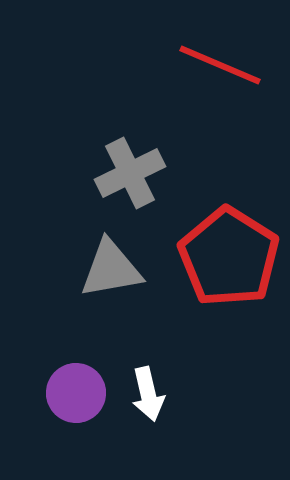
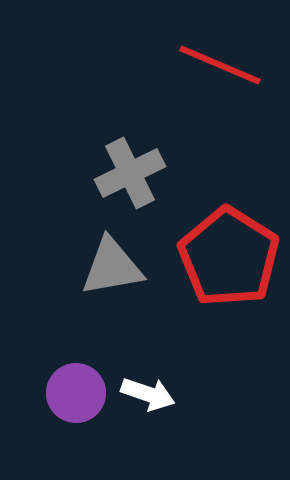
gray triangle: moved 1 px right, 2 px up
white arrow: rotated 58 degrees counterclockwise
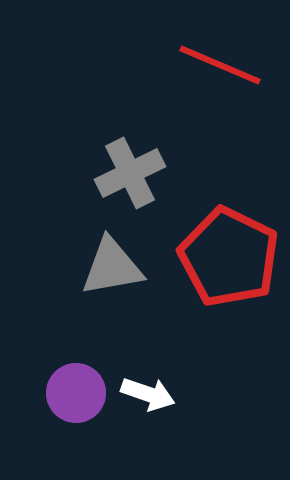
red pentagon: rotated 6 degrees counterclockwise
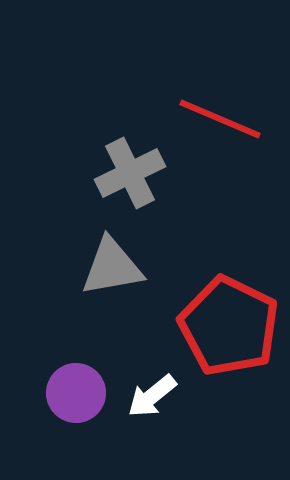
red line: moved 54 px down
red pentagon: moved 69 px down
white arrow: moved 4 px right, 2 px down; rotated 122 degrees clockwise
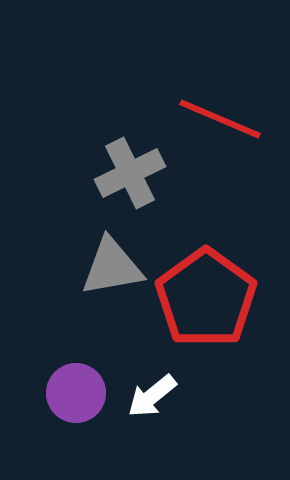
red pentagon: moved 23 px left, 28 px up; rotated 10 degrees clockwise
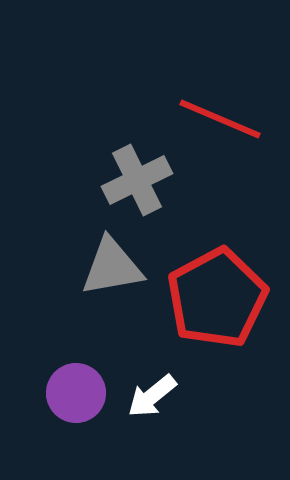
gray cross: moved 7 px right, 7 px down
red pentagon: moved 11 px right; rotated 8 degrees clockwise
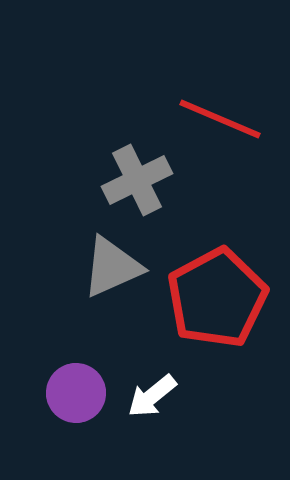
gray triangle: rotated 14 degrees counterclockwise
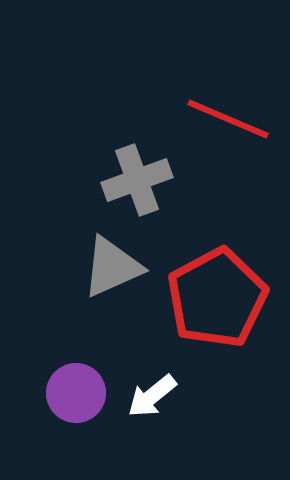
red line: moved 8 px right
gray cross: rotated 6 degrees clockwise
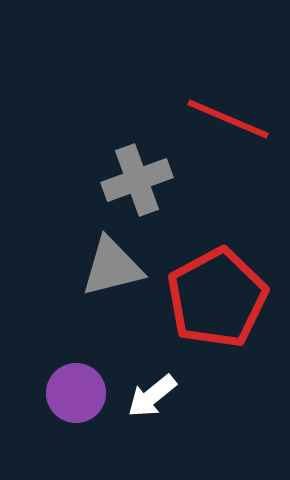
gray triangle: rotated 10 degrees clockwise
